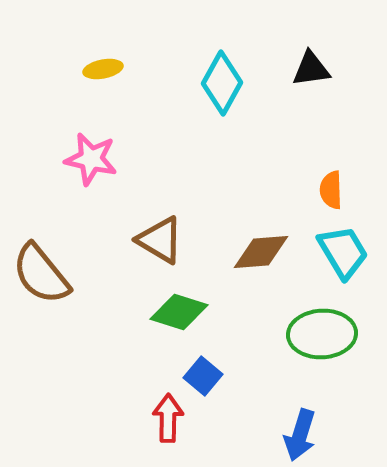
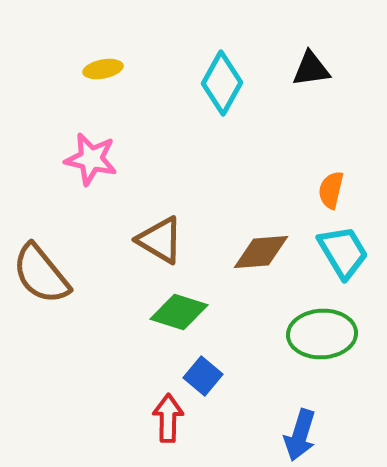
orange semicircle: rotated 15 degrees clockwise
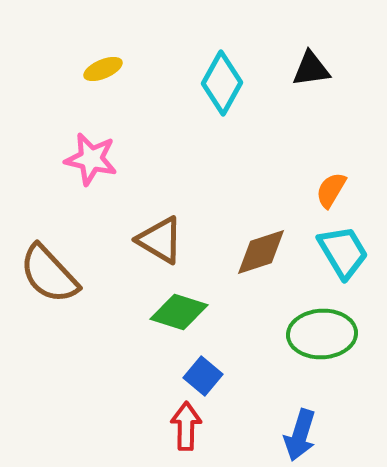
yellow ellipse: rotated 12 degrees counterclockwise
orange semicircle: rotated 18 degrees clockwise
brown diamond: rotated 14 degrees counterclockwise
brown semicircle: moved 8 px right; rotated 4 degrees counterclockwise
red arrow: moved 18 px right, 8 px down
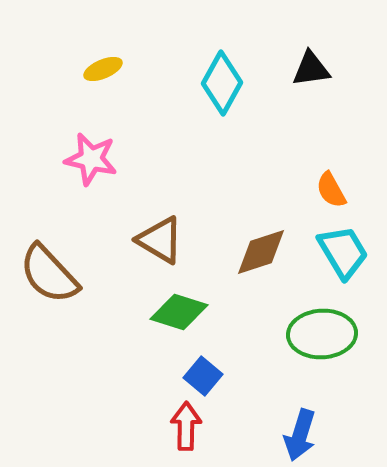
orange semicircle: rotated 60 degrees counterclockwise
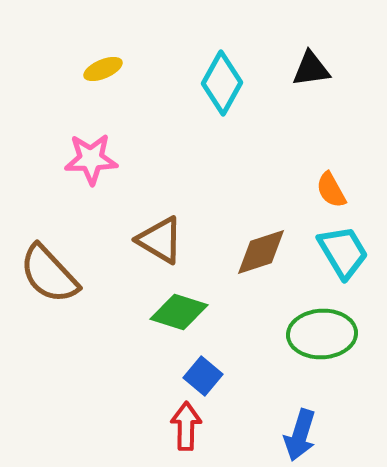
pink star: rotated 14 degrees counterclockwise
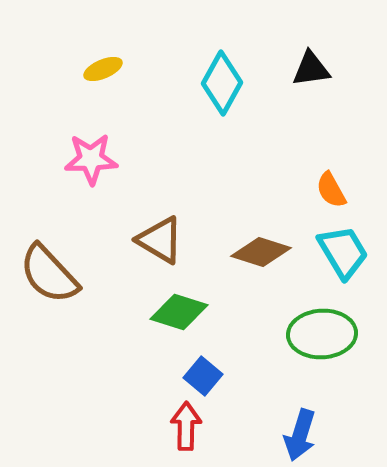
brown diamond: rotated 36 degrees clockwise
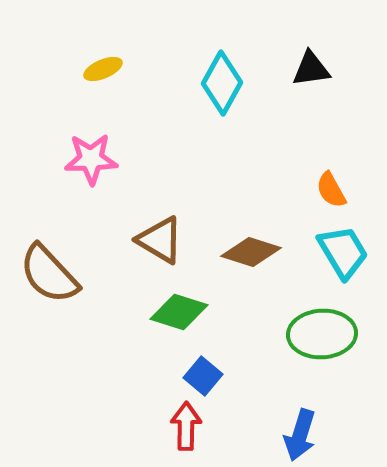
brown diamond: moved 10 px left
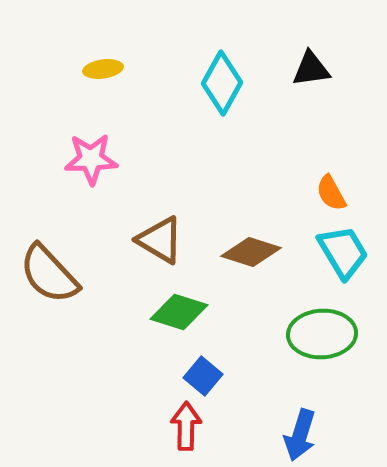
yellow ellipse: rotated 15 degrees clockwise
orange semicircle: moved 3 px down
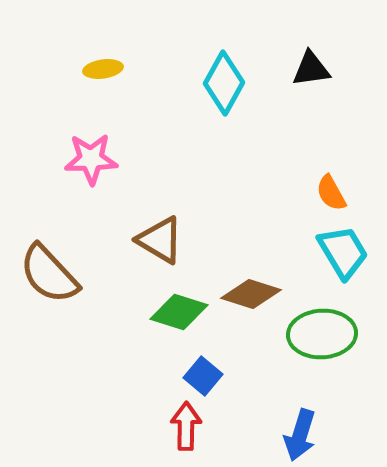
cyan diamond: moved 2 px right
brown diamond: moved 42 px down
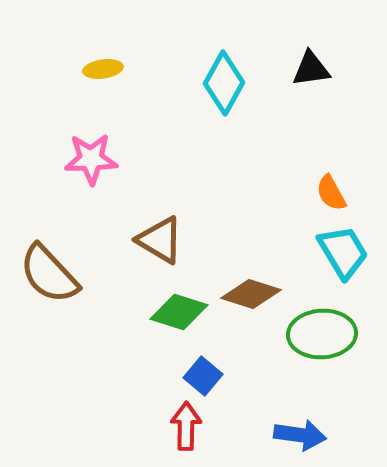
blue arrow: rotated 99 degrees counterclockwise
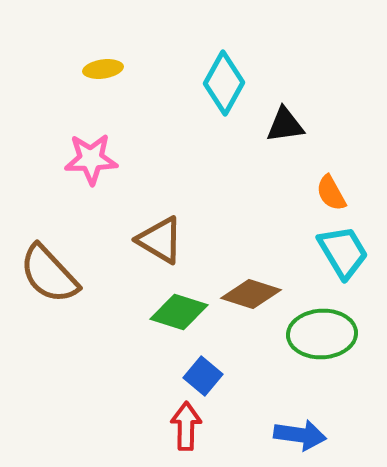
black triangle: moved 26 px left, 56 px down
